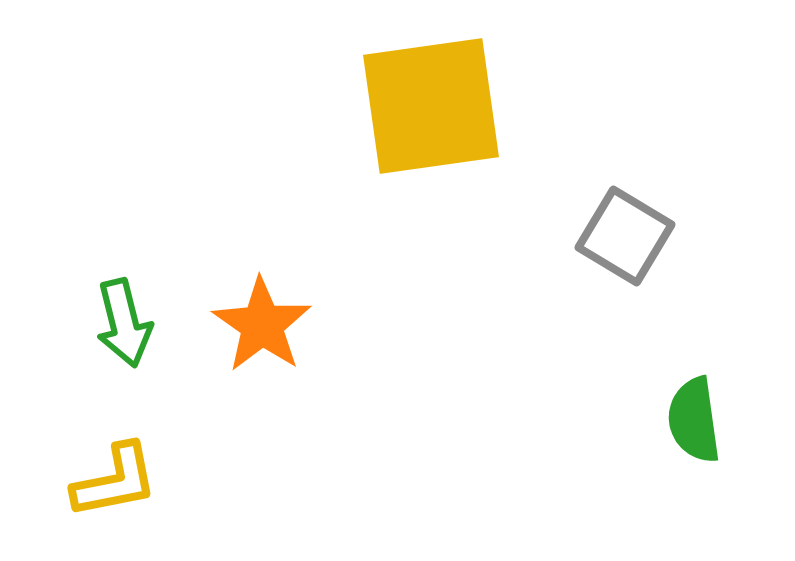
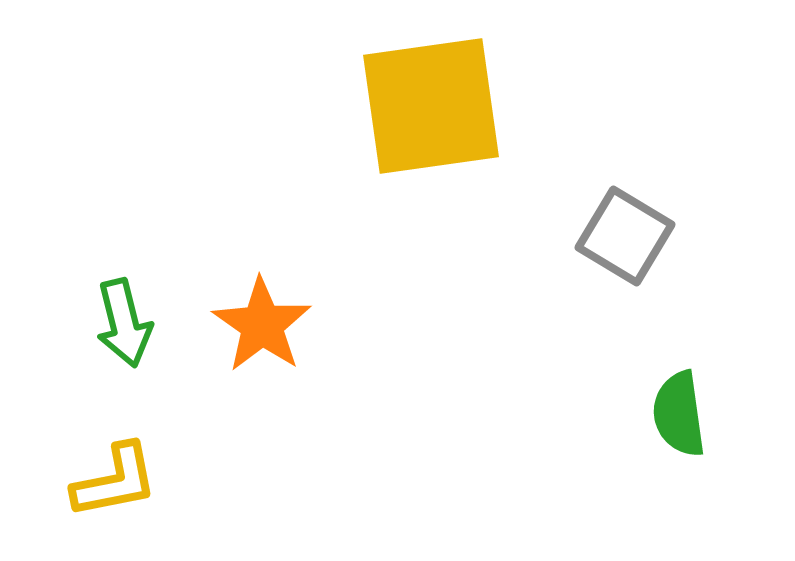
green semicircle: moved 15 px left, 6 px up
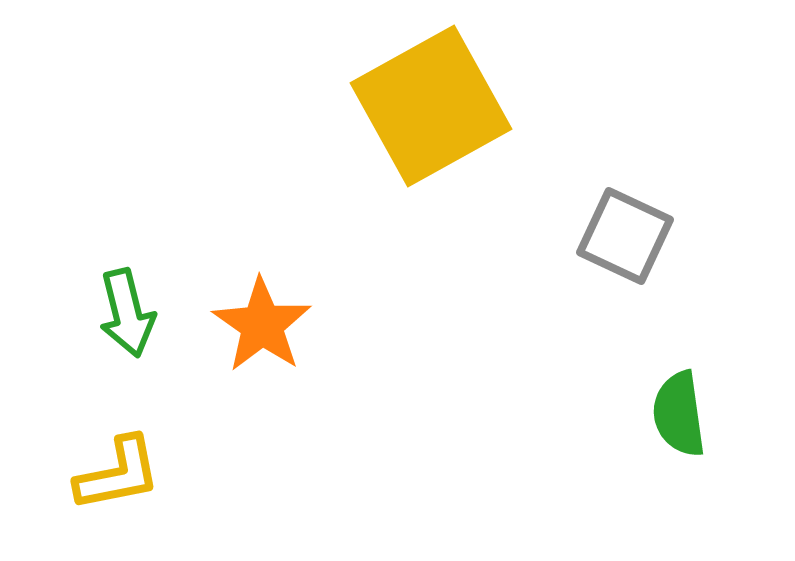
yellow square: rotated 21 degrees counterclockwise
gray square: rotated 6 degrees counterclockwise
green arrow: moved 3 px right, 10 px up
yellow L-shape: moved 3 px right, 7 px up
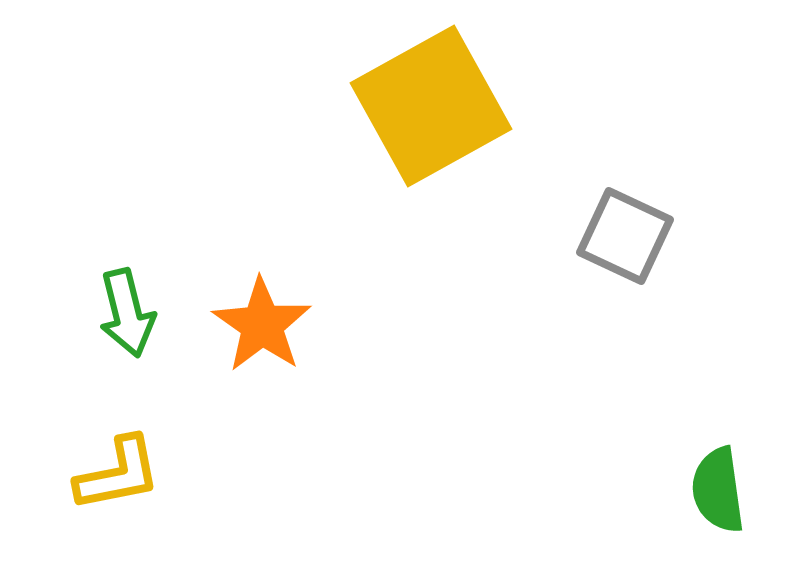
green semicircle: moved 39 px right, 76 px down
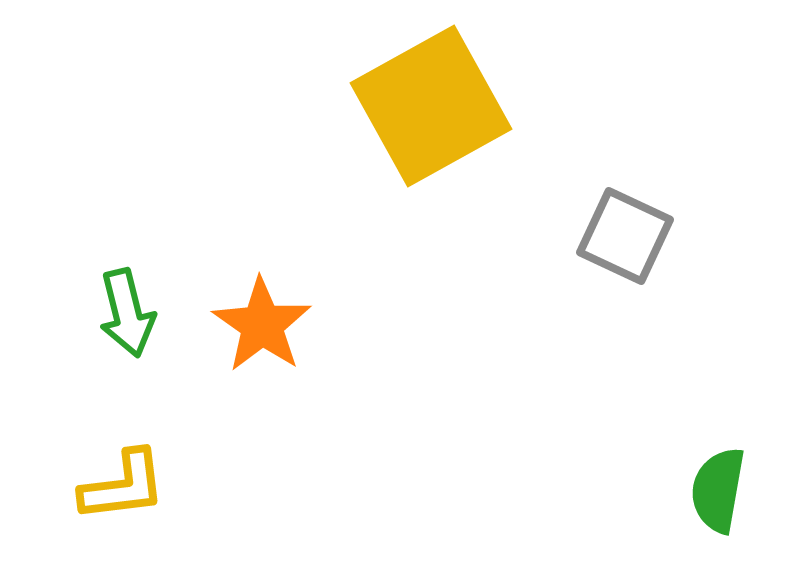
yellow L-shape: moved 5 px right, 12 px down; rotated 4 degrees clockwise
green semicircle: rotated 18 degrees clockwise
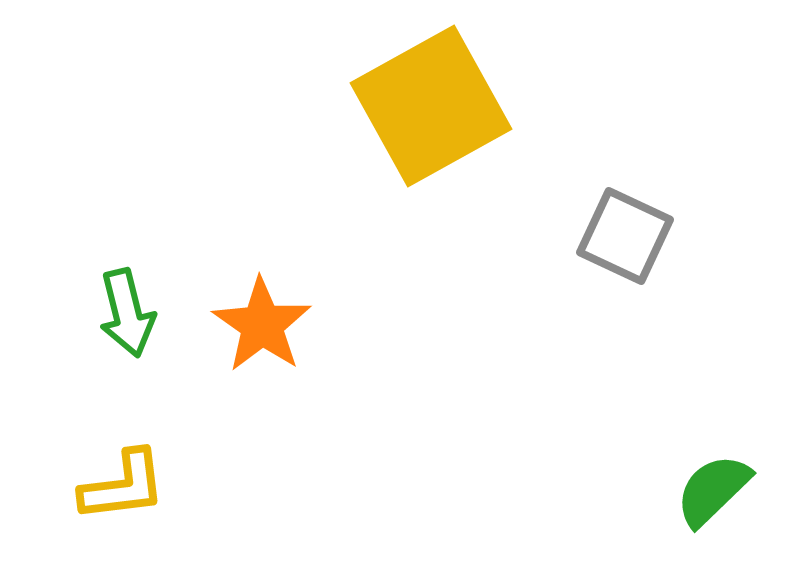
green semicircle: moved 5 px left; rotated 36 degrees clockwise
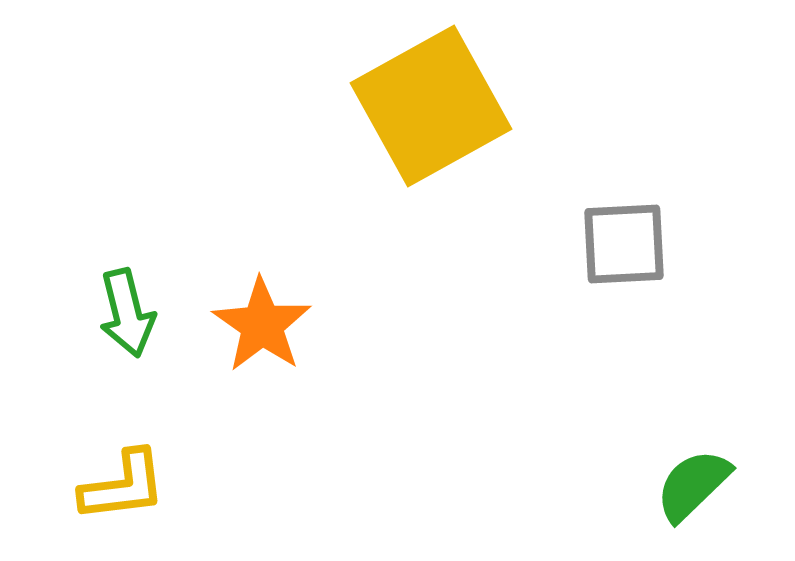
gray square: moved 1 px left, 8 px down; rotated 28 degrees counterclockwise
green semicircle: moved 20 px left, 5 px up
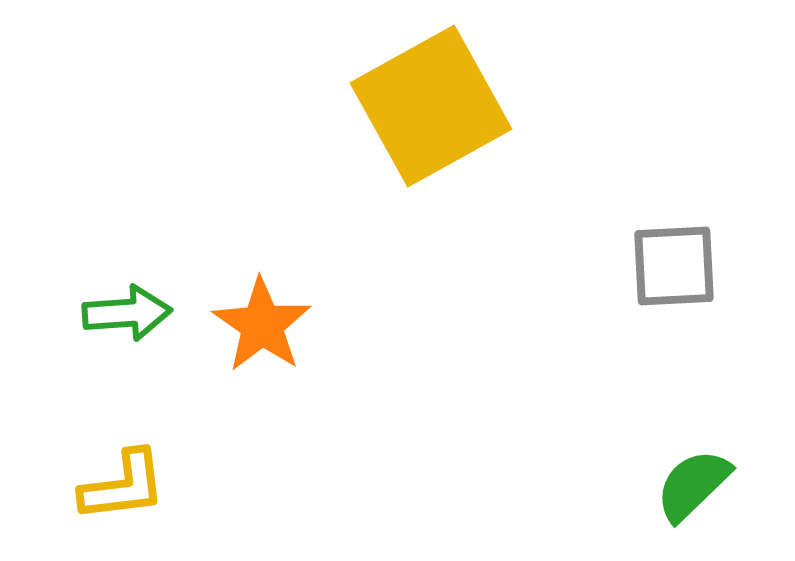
gray square: moved 50 px right, 22 px down
green arrow: rotated 80 degrees counterclockwise
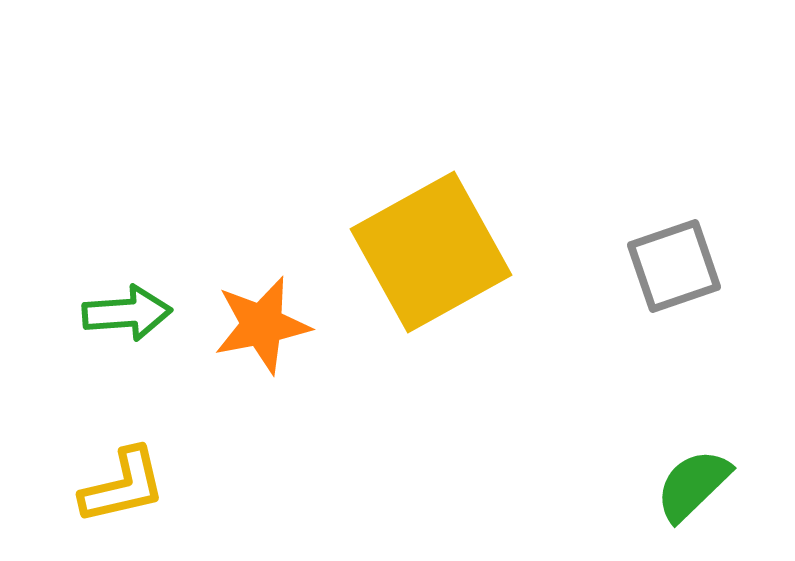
yellow square: moved 146 px down
gray square: rotated 16 degrees counterclockwise
orange star: rotated 26 degrees clockwise
yellow L-shape: rotated 6 degrees counterclockwise
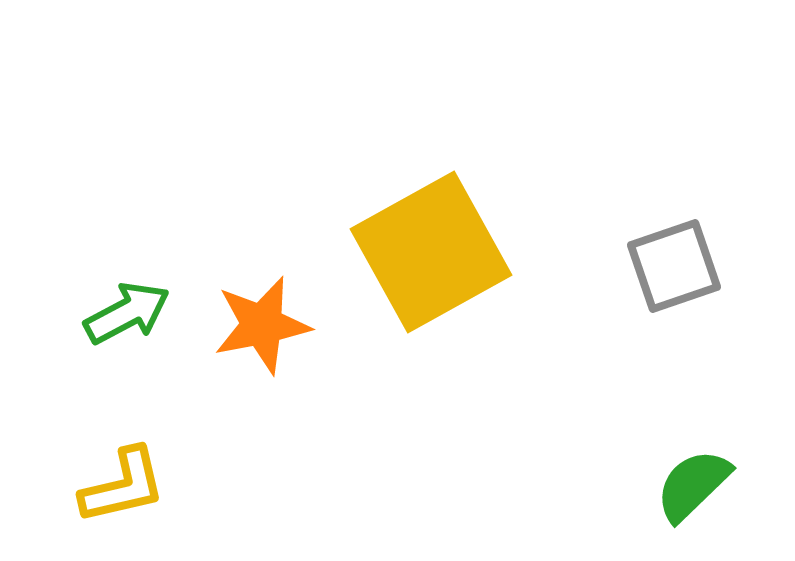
green arrow: rotated 24 degrees counterclockwise
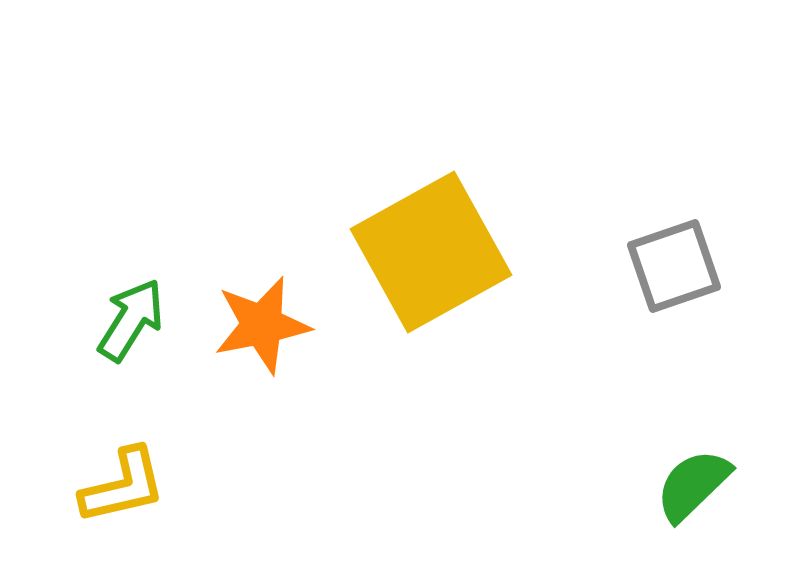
green arrow: moved 4 px right, 7 px down; rotated 30 degrees counterclockwise
